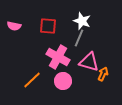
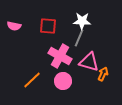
white star: rotated 18 degrees counterclockwise
pink cross: moved 2 px right, 1 px up
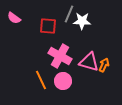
pink semicircle: moved 8 px up; rotated 24 degrees clockwise
gray line: moved 10 px left, 24 px up
orange arrow: moved 1 px right, 9 px up
orange line: moved 9 px right; rotated 72 degrees counterclockwise
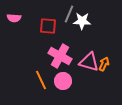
pink semicircle: rotated 32 degrees counterclockwise
orange arrow: moved 1 px up
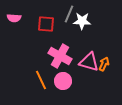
red square: moved 2 px left, 2 px up
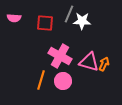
red square: moved 1 px left, 1 px up
orange line: rotated 42 degrees clockwise
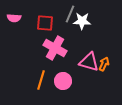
gray line: moved 1 px right
pink cross: moved 5 px left, 8 px up
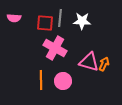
gray line: moved 10 px left, 4 px down; rotated 18 degrees counterclockwise
orange line: rotated 18 degrees counterclockwise
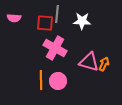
gray line: moved 3 px left, 4 px up
pink circle: moved 5 px left
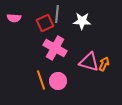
red square: rotated 30 degrees counterclockwise
orange line: rotated 18 degrees counterclockwise
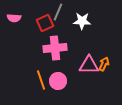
gray line: moved 1 px right, 2 px up; rotated 18 degrees clockwise
pink cross: rotated 35 degrees counterclockwise
pink triangle: moved 3 px down; rotated 15 degrees counterclockwise
